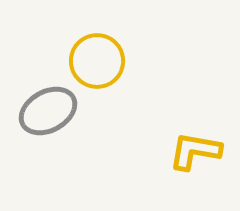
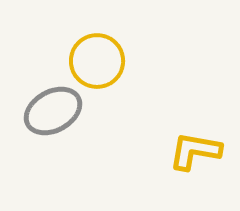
gray ellipse: moved 5 px right
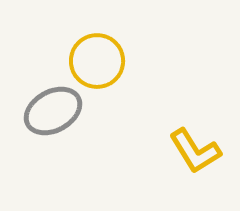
yellow L-shape: rotated 132 degrees counterclockwise
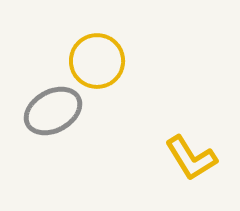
yellow L-shape: moved 4 px left, 7 px down
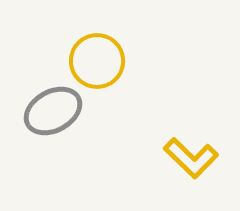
yellow L-shape: rotated 14 degrees counterclockwise
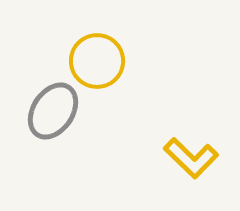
gray ellipse: rotated 28 degrees counterclockwise
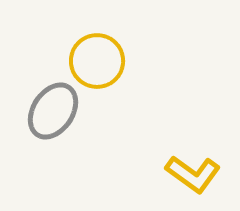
yellow L-shape: moved 2 px right, 16 px down; rotated 8 degrees counterclockwise
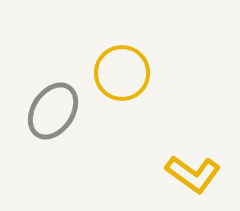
yellow circle: moved 25 px right, 12 px down
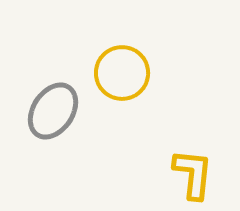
yellow L-shape: rotated 120 degrees counterclockwise
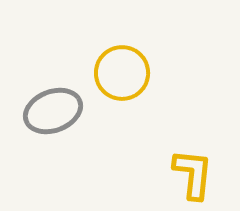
gray ellipse: rotated 36 degrees clockwise
